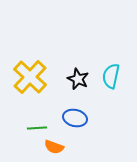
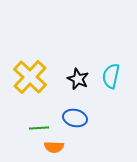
green line: moved 2 px right
orange semicircle: rotated 18 degrees counterclockwise
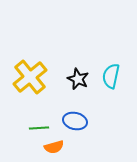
yellow cross: rotated 8 degrees clockwise
blue ellipse: moved 3 px down
orange semicircle: rotated 18 degrees counterclockwise
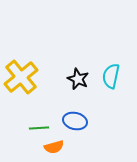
yellow cross: moved 9 px left
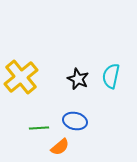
orange semicircle: moved 6 px right; rotated 24 degrees counterclockwise
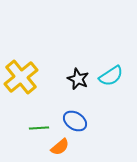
cyan semicircle: rotated 135 degrees counterclockwise
blue ellipse: rotated 20 degrees clockwise
